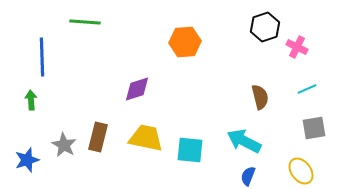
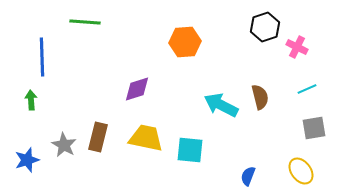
cyan arrow: moved 23 px left, 36 px up
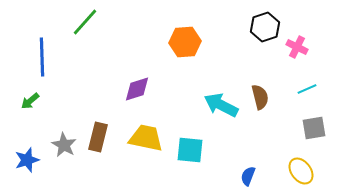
green line: rotated 52 degrees counterclockwise
green arrow: moved 1 px left, 1 px down; rotated 126 degrees counterclockwise
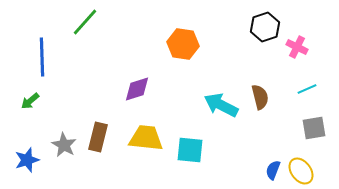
orange hexagon: moved 2 px left, 2 px down; rotated 12 degrees clockwise
yellow trapezoid: rotated 6 degrees counterclockwise
blue semicircle: moved 25 px right, 6 px up
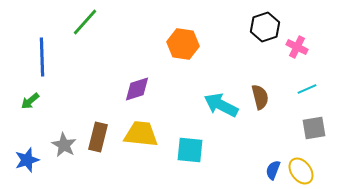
yellow trapezoid: moved 5 px left, 4 px up
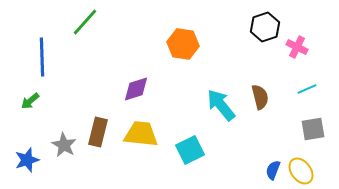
purple diamond: moved 1 px left
cyan arrow: rotated 24 degrees clockwise
gray square: moved 1 px left, 1 px down
brown rectangle: moved 5 px up
cyan square: rotated 32 degrees counterclockwise
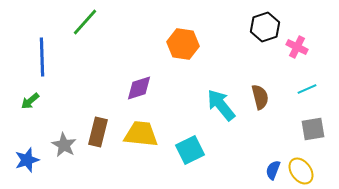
purple diamond: moved 3 px right, 1 px up
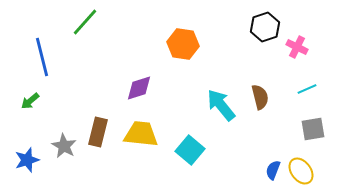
blue line: rotated 12 degrees counterclockwise
gray star: moved 1 px down
cyan square: rotated 24 degrees counterclockwise
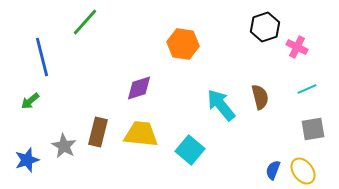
yellow ellipse: moved 2 px right
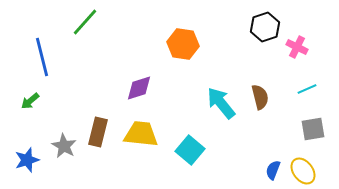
cyan arrow: moved 2 px up
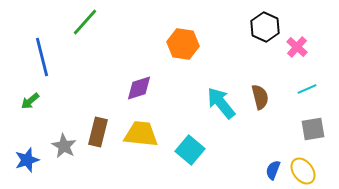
black hexagon: rotated 16 degrees counterclockwise
pink cross: rotated 15 degrees clockwise
